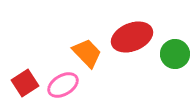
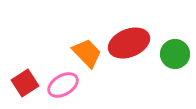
red ellipse: moved 3 px left, 6 px down
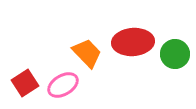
red ellipse: moved 4 px right, 1 px up; rotated 18 degrees clockwise
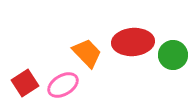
green circle: moved 2 px left, 1 px down
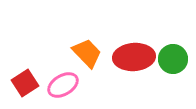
red ellipse: moved 1 px right, 15 px down
green circle: moved 4 px down
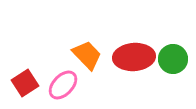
orange trapezoid: moved 2 px down
pink ellipse: rotated 16 degrees counterclockwise
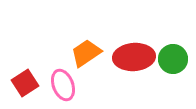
orange trapezoid: moved 1 px left, 2 px up; rotated 80 degrees counterclockwise
pink ellipse: rotated 64 degrees counterclockwise
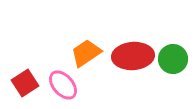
red ellipse: moved 1 px left, 1 px up
pink ellipse: rotated 20 degrees counterclockwise
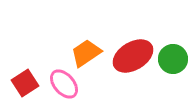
red ellipse: rotated 27 degrees counterclockwise
pink ellipse: moved 1 px right, 1 px up
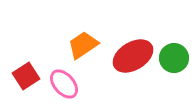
orange trapezoid: moved 3 px left, 8 px up
green circle: moved 1 px right, 1 px up
red square: moved 1 px right, 7 px up
